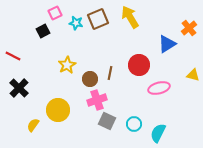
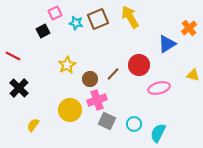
brown line: moved 3 px right, 1 px down; rotated 32 degrees clockwise
yellow circle: moved 12 px right
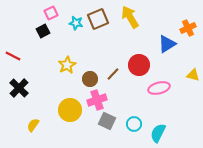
pink square: moved 4 px left
orange cross: moved 1 px left; rotated 14 degrees clockwise
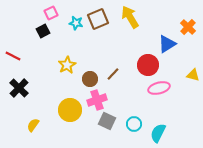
orange cross: moved 1 px up; rotated 21 degrees counterclockwise
red circle: moved 9 px right
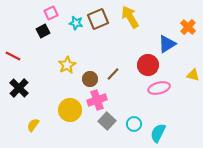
gray square: rotated 18 degrees clockwise
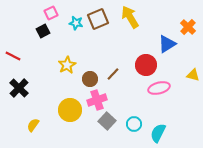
red circle: moved 2 px left
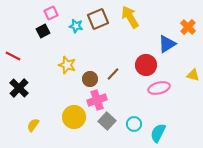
cyan star: moved 3 px down
yellow star: rotated 24 degrees counterclockwise
yellow circle: moved 4 px right, 7 px down
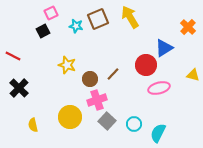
blue triangle: moved 3 px left, 4 px down
yellow circle: moved 4 px left
yellow semicircle: rotated 48 degrees counterclockwise
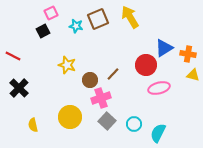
orange cross: moved 27 px down; rotated 35 degrees counterclockwise
brown circle: moved 1 px down
pink cross: moved 4 px right, 2 px up
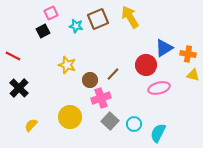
gray square: moved 3 px right
yellow semicircle: moved 2 px left; rotated 56 degrees clockwise
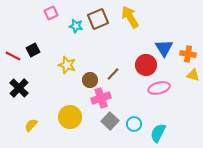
black square: moved 10 px left, 19 px down
blue triangle: rotated 30 degrees counterclockwise
